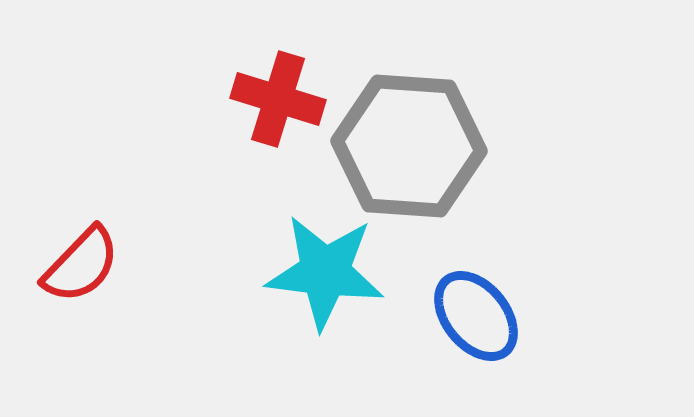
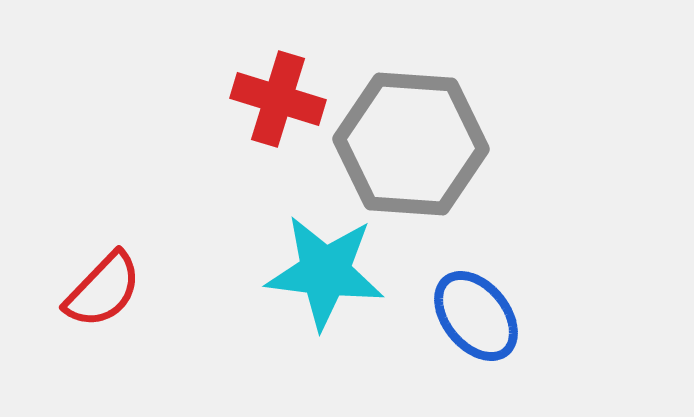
gray hexagon: moved 2 px right, 2 px up
red semicircle: moved 22 px right, 25 px down
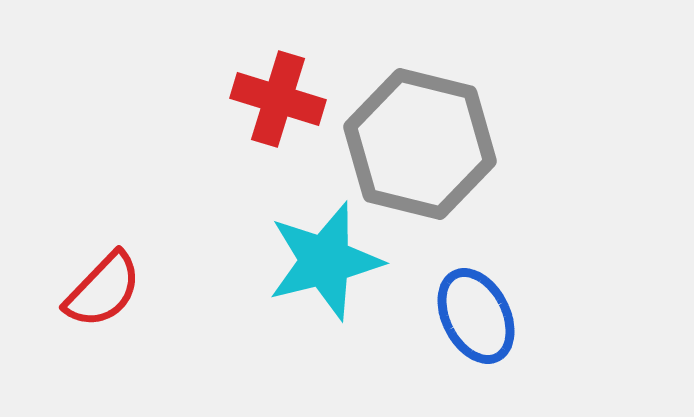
gray hexagon: moved 9 px right; rotated 10 degrees clockwise
cyan star: moved 11 px up; rotated 21 degrees counterclockwise
blue ellipse: rotated 12 degrees clockwise
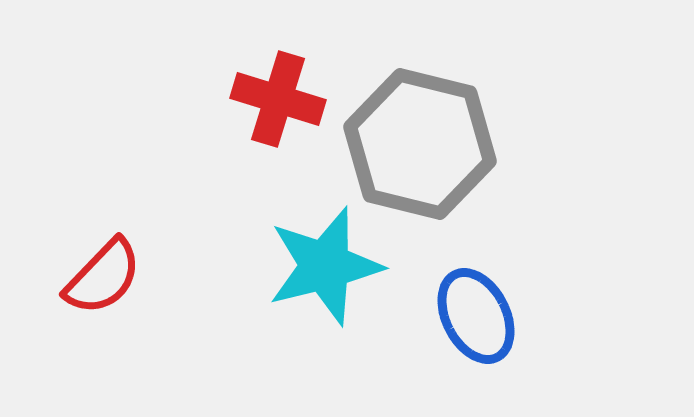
cyan star: moved 5 px down
red semicircle: moved 13 px up
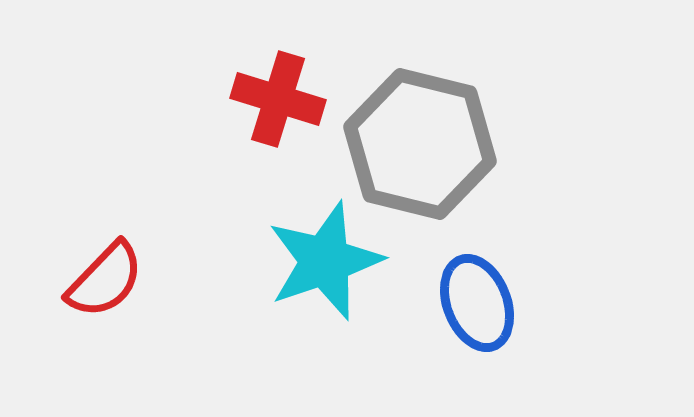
cyan star: moved 5 px up; rotated 5 degrees counterclockwise
red semicircle: moved 2 px right, 3 px down
blue ellipse: moved 1 px right, 13 px up; rotated 6 degrees clockwise
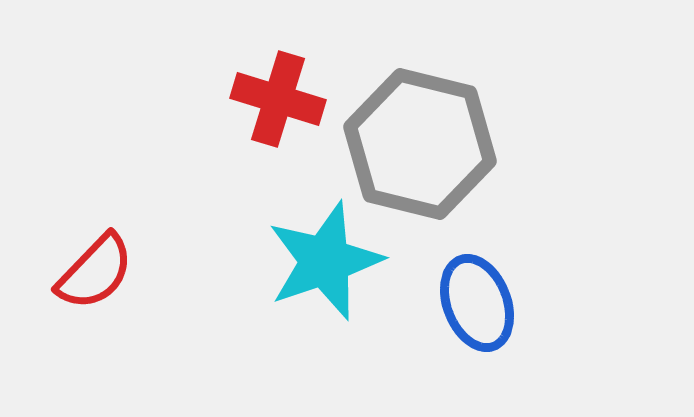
red semicircle: moved 10 px left, 8 px up
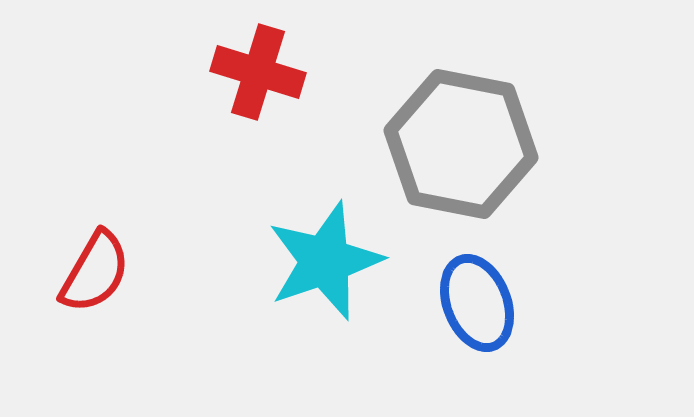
red cross: moved 20 px left, 27 px up
gray hexagon: moved 41 px right; rotated 3 degrees counterclockwise
red semicircle: rotated 14 degrees counterclockwise
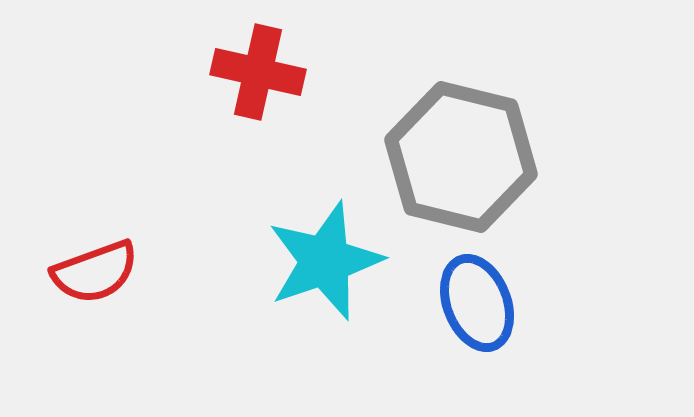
red cross: rotated 4 degrees counterclockwise
gray hexagon: moved 13 px down; rotated 3 degrees clockwise
red semicircle: rotated 40 degrees clockwise
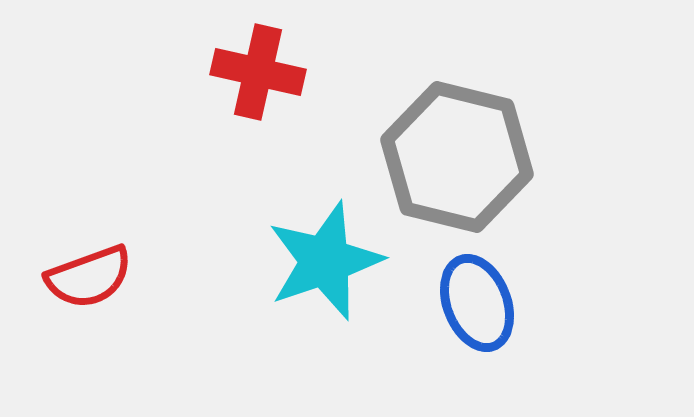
gray hexagon: moved 4 px left
red semicircle: moved 6 px left, 5 px down
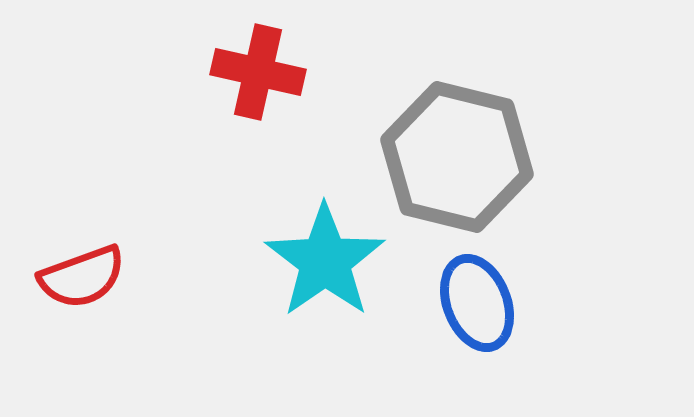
cyan star: rotated 16 degrees counterclockwise
red semicircle: moved 7 px left
